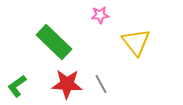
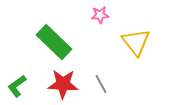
red star: moved 4 px left
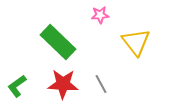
green rectangle: moved 4 px right
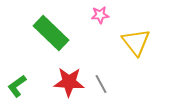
green rectangle: moved 7 px left, 9 px up
red star: moved 6 px right, 2 px up
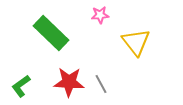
green L-shape: moved 4 px right
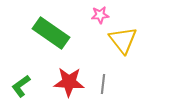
green rectangle: rotated 9 degrees counterclockwise
yellow triangle: moved 13 px left, 2 px up
gray line: moved 2 px right; rotated 36 degrees clockwise
